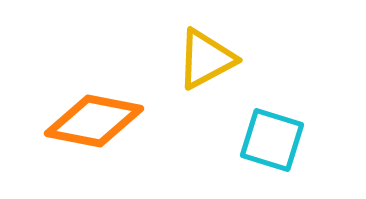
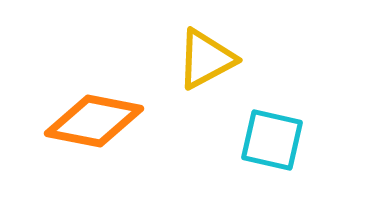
cyan square: rotated 4 degrees counterclockwise
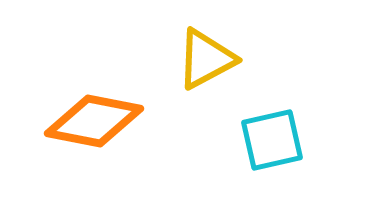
cyan square: rotated 26 degrees counterclockwise
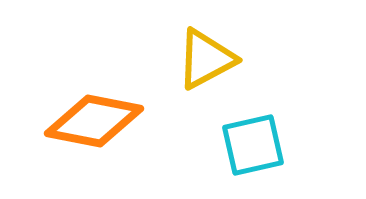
cyan square: moved 19 px left, 5 px down
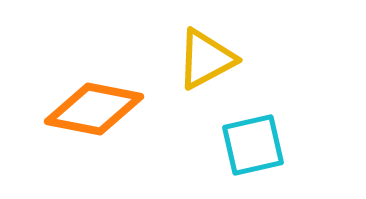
orange diamond: moved 12 px up
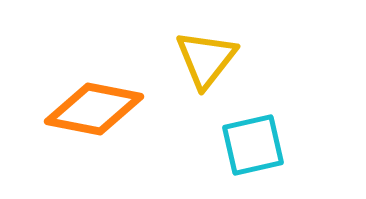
yellow triangle: rotated 24 degrees counterclockwise
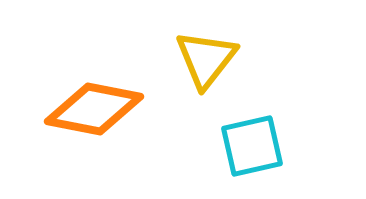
cyan square: moved 1 px left, 1 px down
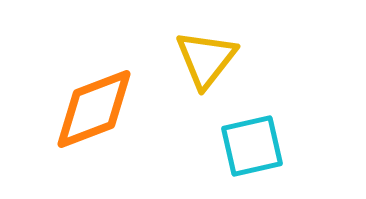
orange diamond: rotated 32 degrees counterclockwise
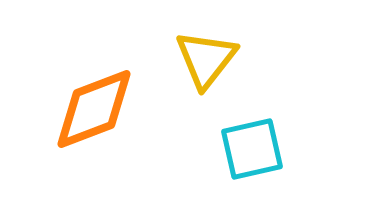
cyan square: moved 3 px down
